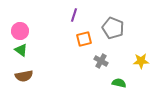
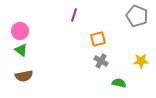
gray pentagon: moved 24 px right, 12 px up
orange square: moved 14 px right
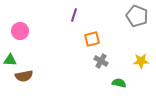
orange square: moved 6 px left
green triangle: moved 11 px left, 10 px down; rotated 32 degrees counterclockwise
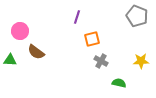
purple line: moved 3 px right, 2 px down
brown semicircle: moved 12 px right, 24 px up; rotated 48 degrees clockwise
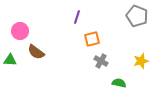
yellow star: rotated 14 degrees counterclockwise
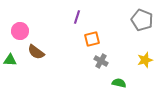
gray pentagon: moved 5 px right, 4 px down
yellow star: moved 4 px right, 1 px up
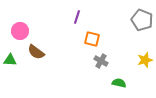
orange square: rotated 28 degrees clockwise
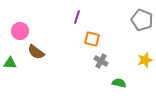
green triangle: moved 3 px down
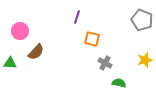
brown semicircle: rotated 84 degrees counterclockwise
gray cross: moved 4 px right, 2 px down
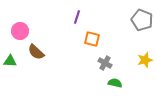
brown semicircle: rotated 90 degrees clockwise
green triangle: moved 2 px up
green semicircle: moved 4 px left
